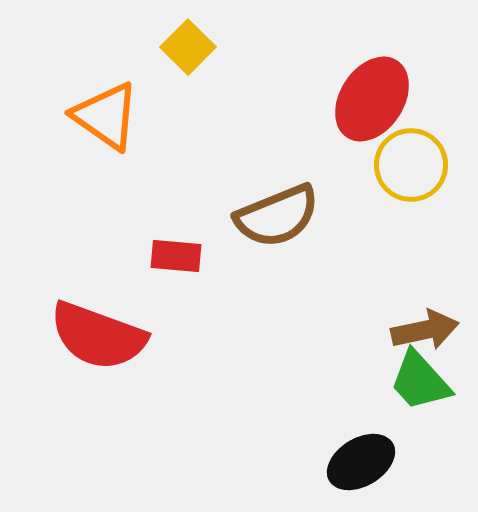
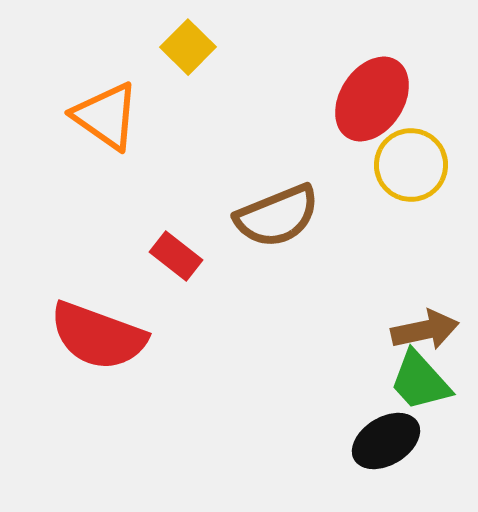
red rectangle: rotated 33 degrees clockwise
black ellipse: moved 25 px right, 21 px up
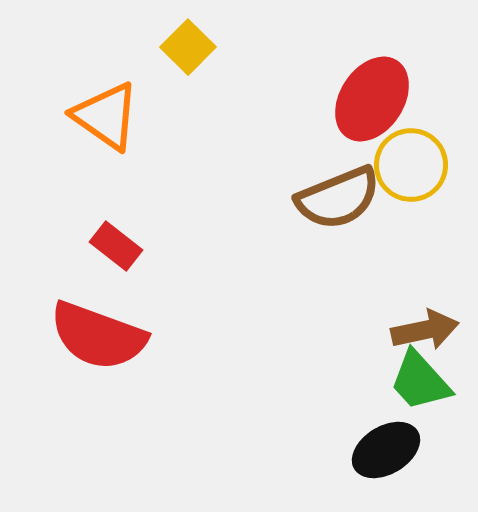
brown semicircle: moved 61 px right, 18 px up
red rectangle: moved 60 px left, 10 px up
black ellipse: moved 9 px down
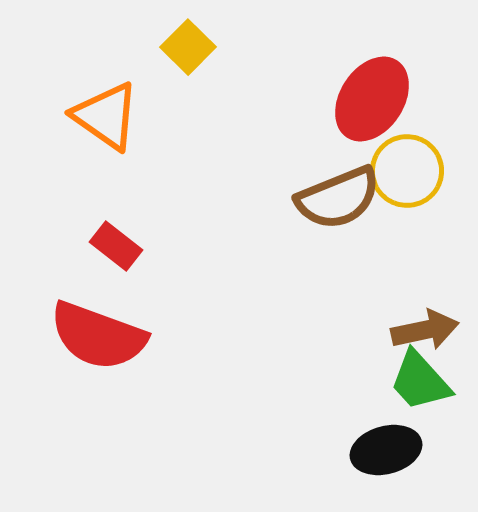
yellow circle: moved 4 px left, 6 px down
black ellipse: rotated 16 degrees clockwise
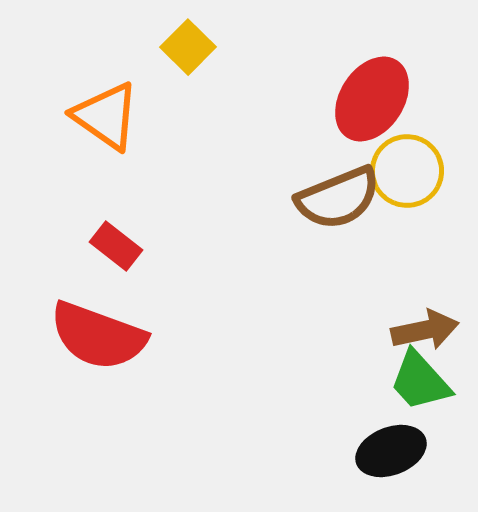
black ellipse: moved 5 px right, 1 px down; rotated 6 degrees counterclockwise
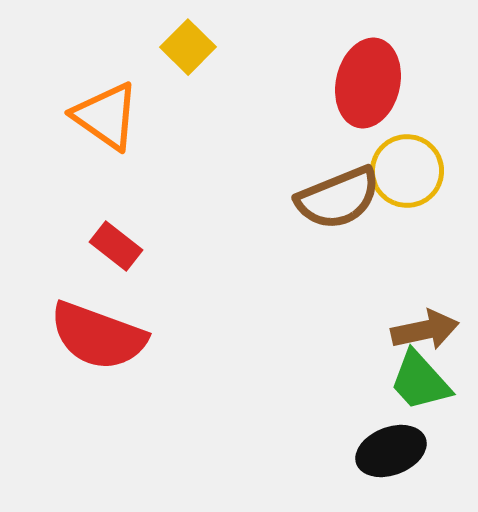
red ellipse: moved 4 px left, 16 px up; rotated 20 degrees counterclockwise
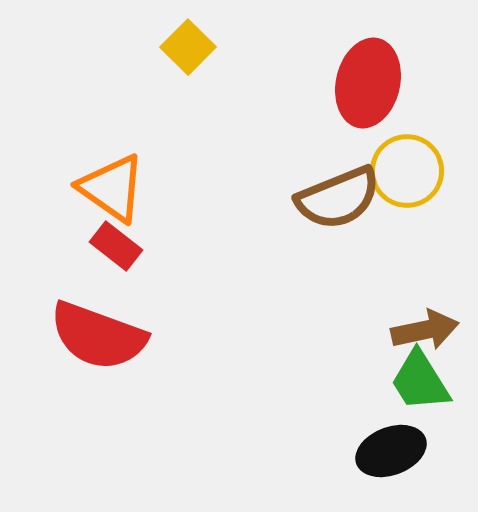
orange triangle: moved 6 px right, 72 px down
green trapezoid: rotated 10 degrees clockwise
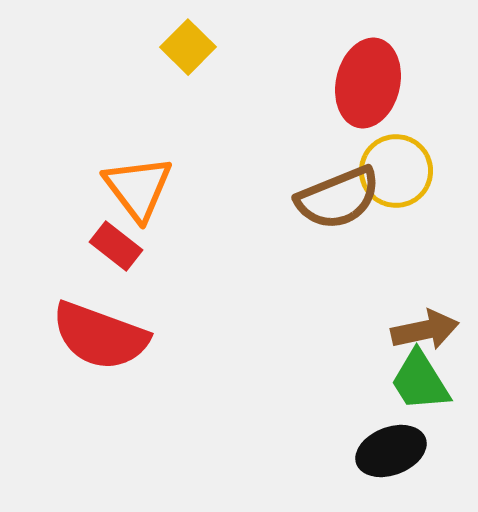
yellow circle: moved 11 px left
orange triangle: moved 26 px right; rotated 18 degrees clockwise
red semicircle: moved 2 px right
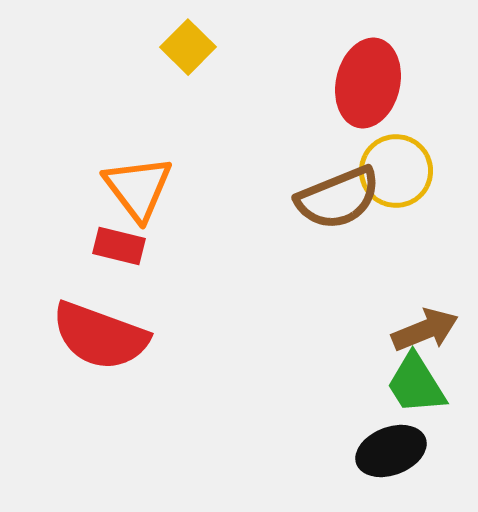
red rectangle: moved 3 px right; rotated 24 degrees counterclockwise
brown arrow: rotated 10 degrees counterclockwise
green trapezoid: moved 4 px left, 3 px down
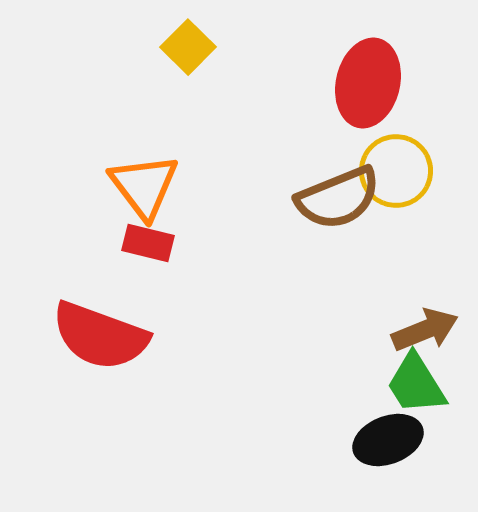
orange triangle: moved 6 px right, 2 px up
red rectangle: moved 29 px right, 3 px up
black ellipse: moved 3 px left, 11 px up
